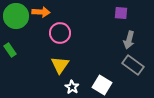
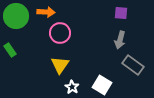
orange arrow: moved 5 px right
gray arrow: moved 9 px left
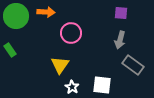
pink circle: moved 11 px right
white square: rotated 24 degrees counterclockwise
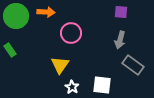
purple square: moved 1 px up
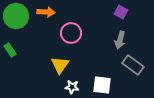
purple square: rotated 24 degrees clockwise
white star: rotated 24 degrees counterclockwise
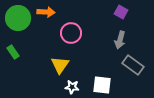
green circle: moved 2 px right, 2 px down
green rectangle: moved 3 px right, 2 px down
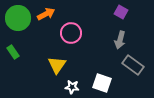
orange arrow: moved 2 px down; rotated 30 degrees counterclockwise
yellow triangle: moved 3 px left
white square: moved 2 px up; rotated 12 degrees clockwise
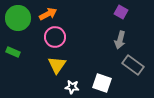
orange arrow: moved 2 px right
pink circle: moved 16 px left, 4 px down
green rectangle: rotated 32 degrees counterclockwise
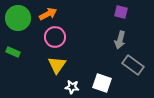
purple square: rotated 16 degrees counterclockwise
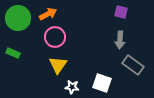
gray arrow: rotated 12 degrees counterclockwise
green rectangle: moved 1 px down
yellow triangle: moved 1 px right
